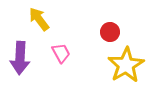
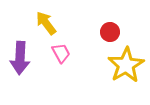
yellow arrow: moved 7 px right, 4 px down
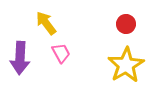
red circle: moved 16 px right, 8 px up
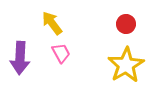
yellow arrow: moved 6 px right
